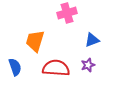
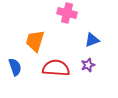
pink cross: rotated 30 degrees clockwise
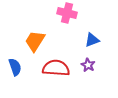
orange trapezoid: rotated 15 degrees clockwise
purple star: rotated 24 degrees counterclockwise
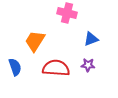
blue triangle: moved 1 px left, 1 px up
purple star: rotated 24 degrees counterclockwise
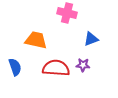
orange trapezoid: moved 1 px right, 1 px up; rotated 70 degrees clockwise
purple star: moved 5 px left
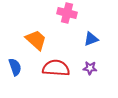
orange trapezoid: rotated 30 degrees clockwise
purple star: moved 7 px right, 3 px down
